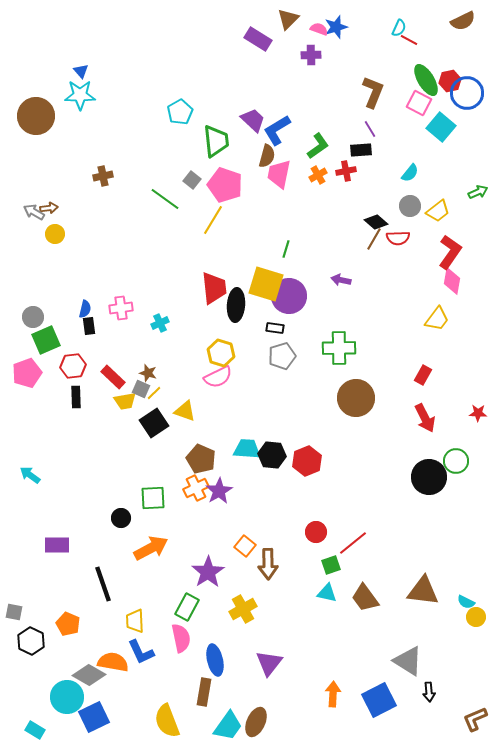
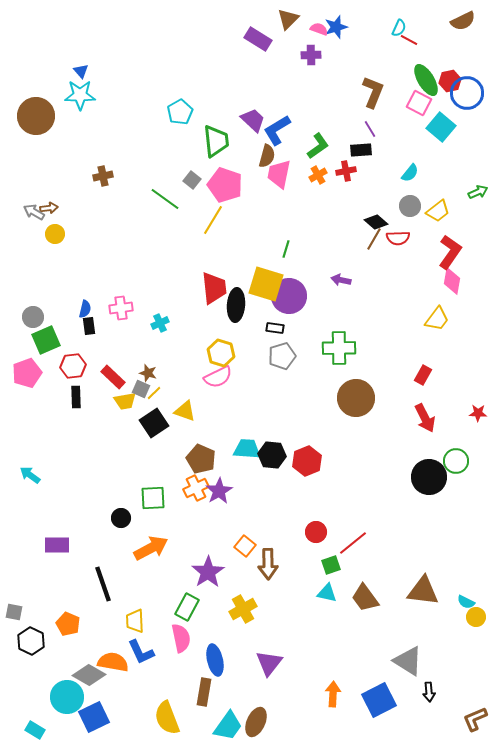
yellow semicircle at (167, 721): moved 3 px up
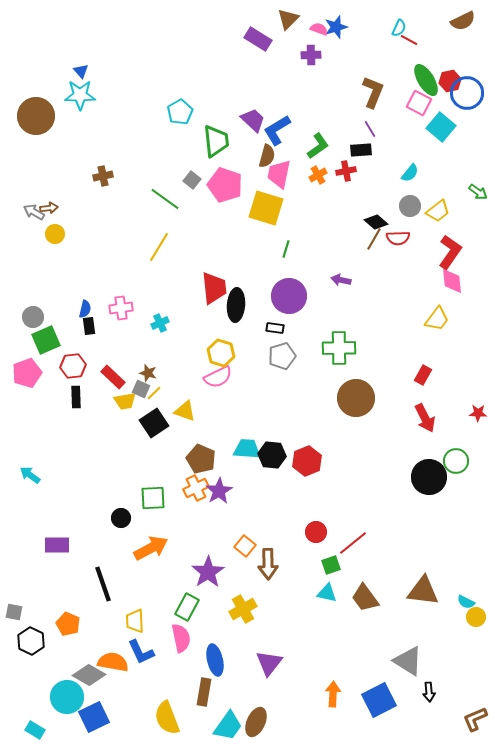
green arrow at (478, 192): rotated 60 degrees clockwise
yellow line at (213, 220): moved 54 px left, 27 px down
pink diamond at (452, 281): rotated 16 degrees counterclockwise
yellow square at (266, 284): moved 76 px up
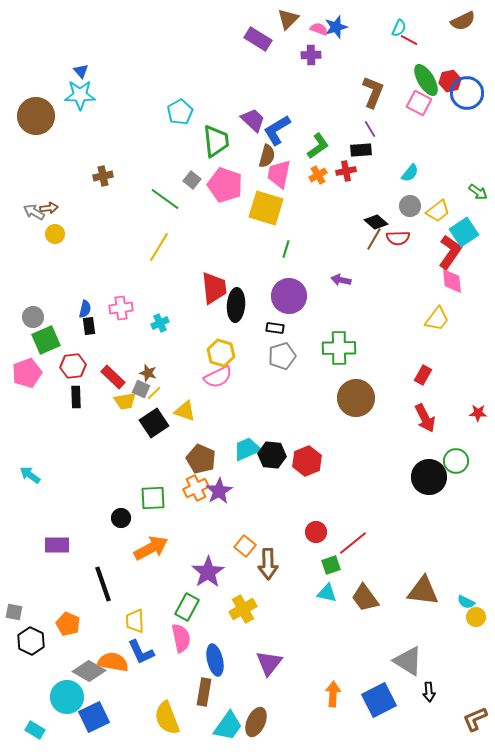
cyan square at (441, 127): moved 23 px right, 105 px down; rotated 16 degrees clockwise
cyan trapezoid at (247, 449): rotated 28 degrees counterclockwise
gray diamond at (89, 675): moved 4 px up
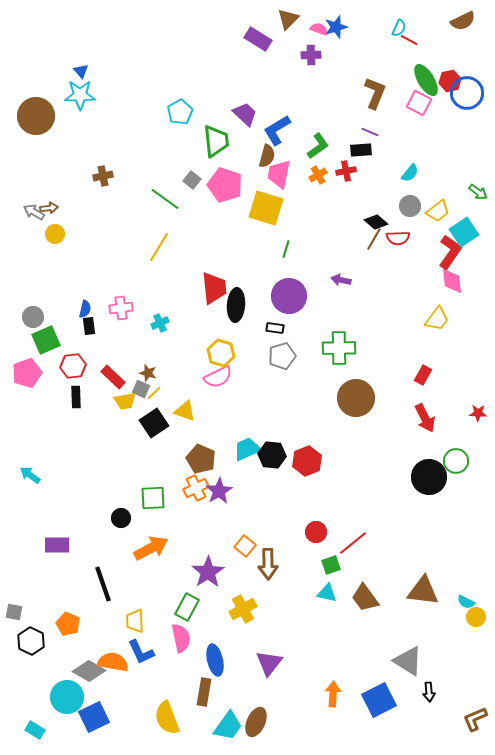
brown L-shape at (373, 92): moved 2 px right, 1 px down
purple trapezoid at (253, 120): moved 8 px left, 6 px up
purple line at (370, 129): moved 3 px down; rotated 36 degrees counterclockwise
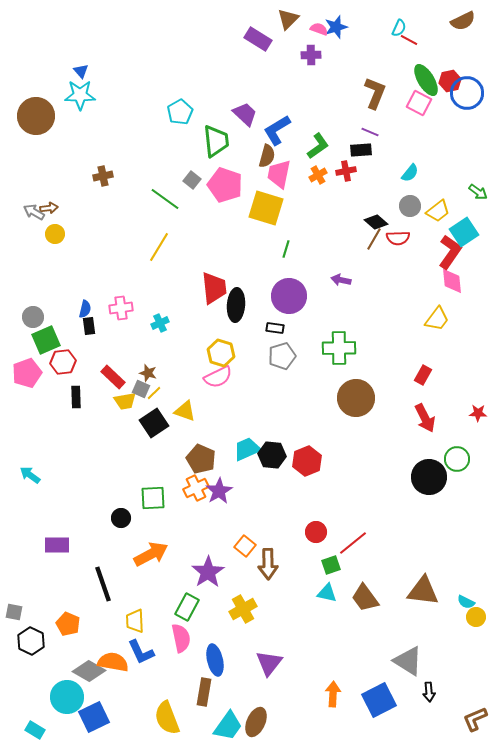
red hexagon at (73, 366): moved 10 px left, 4 px up
green circle at (456, 461): moved 1 px right, 2 px up
orange arrow at (151, 548): moved 6 px down
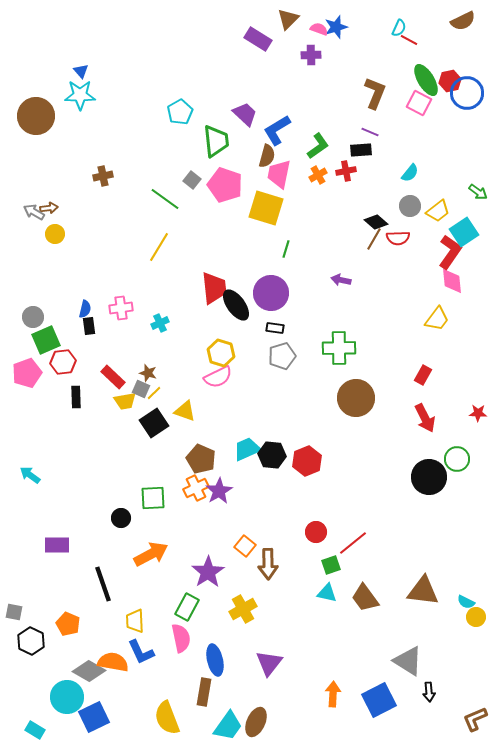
purple circle at (289, 296): moved 18 px left, 3 px up
black ellipse at (236, 305): rotated 40 degrees counterclockwise
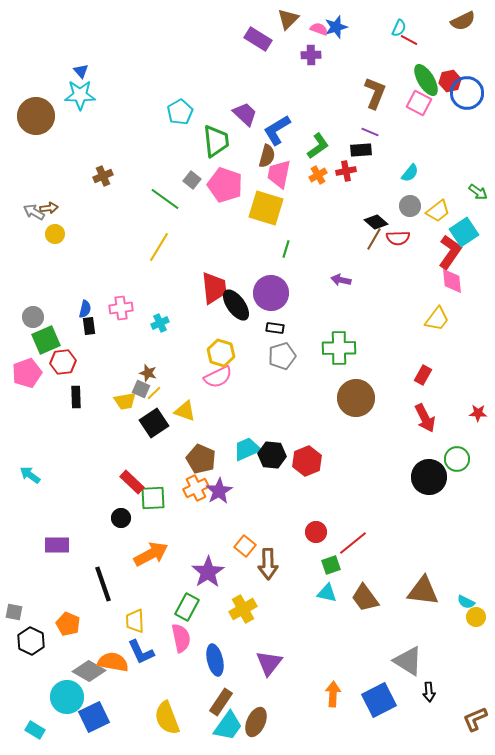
brown cross at (103, 176): rotated 12 degrees counterclockwise
red rectangle at (113, 377): moved 19 px right, 105 px down
brown rectangle at (204, 692): moved 17 px right, 10 px down; rotated 24 degrees clockwise
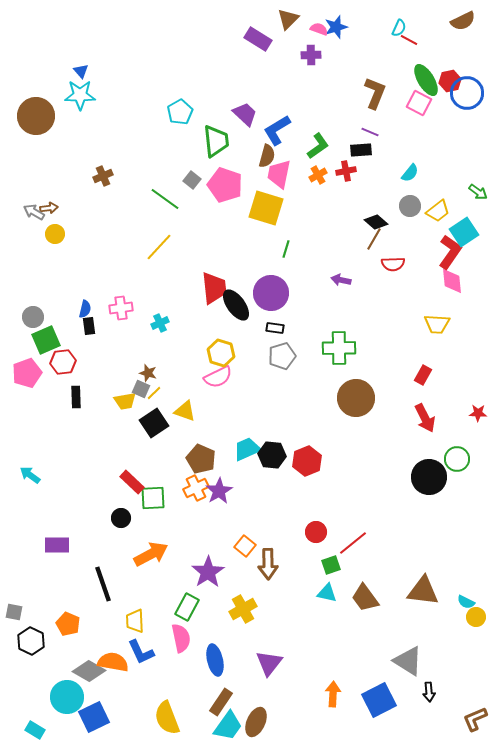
red semicircle at (398, 238): moved 5 px left, 26 px down
yellow line at (159, 247): rotated 12 degrees clockwise
yellow trapezoid at (437, 319): moved 5 px down; rotated 56 degrees clockwise
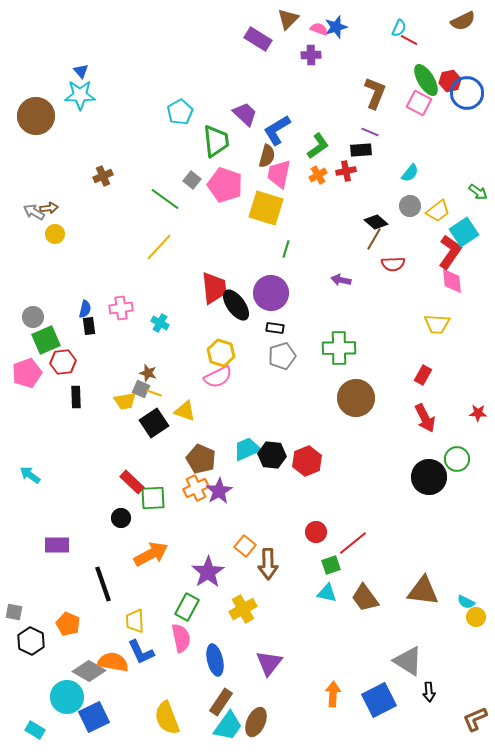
cyan cross at (160, 323): rotated 36 degrees counterclockwise
yellow line at (154, 393): rotated 63 degrees clockwise
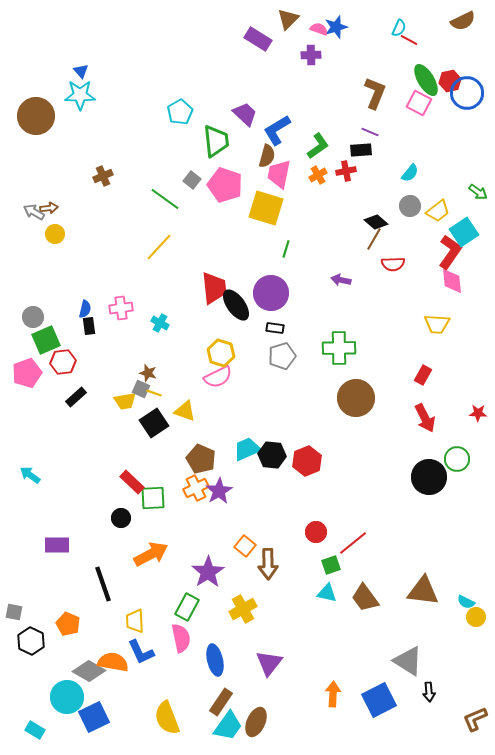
black rectangle at (76, 397): rotated 50 degrees clockwise
